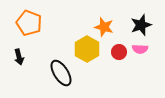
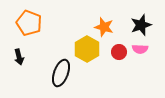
black ellipse: rotated 52 degrees clockwise
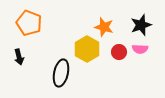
black ellipse: rotated 8 degrees counterclockwise
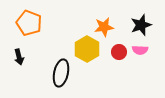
orange star: rotated 24 degrees counterclockwise
pink semicircle: moved 1 px down
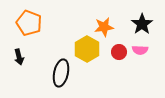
black star: moved 1 px right, 1 px up; rotated 15 degrees counterclockwise
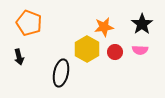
red circle: moved 4 px left
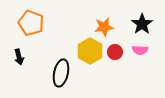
orange pentagon: moved 2 px right
yellow hexagon: moved 3 px right, 2 px down
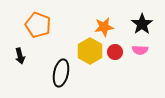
orange pentagon: moved 7 px right, 2 px down
black arrow: moved 1 px right, 1 px up
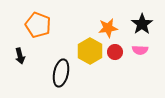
orange star: moved 4 px right, 1 px down
